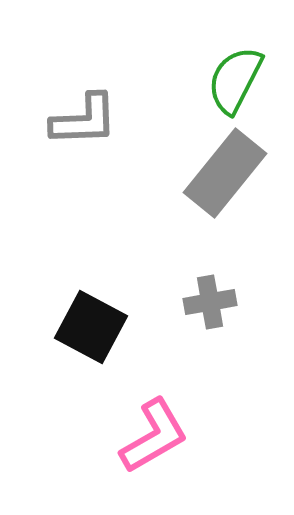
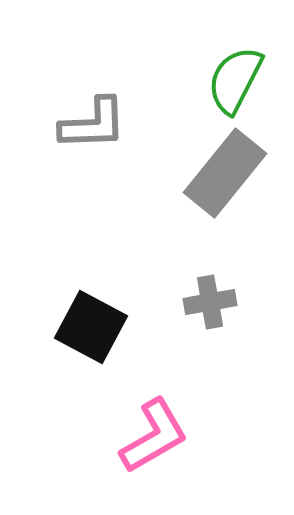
gray L-shape: moved 9 px right, 4 px down
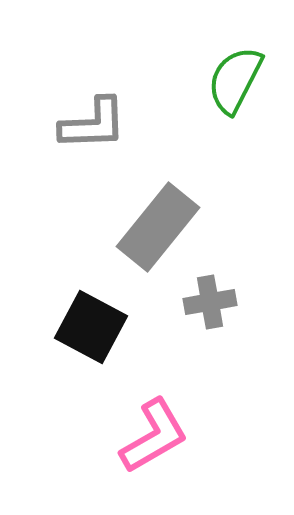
gray rectangle: moved 67 px left, 54 px down
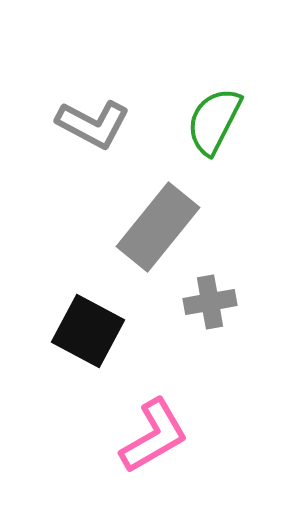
green semicircle: moved 21 px left, 41 px down
gray L-shape: rotated 30 degrees clockwise
black square: moved 3 px left, 4 px down
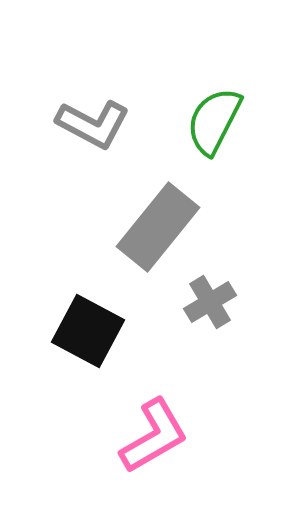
gray cross: rotated 21 degrees counterclockwise
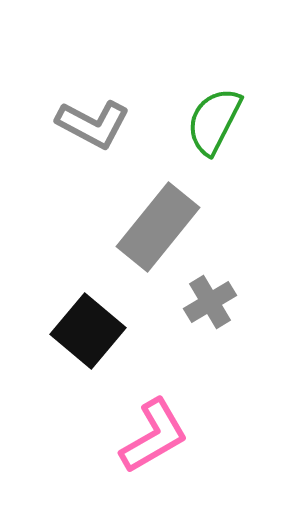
black square: rotated 12 degrees clockwise
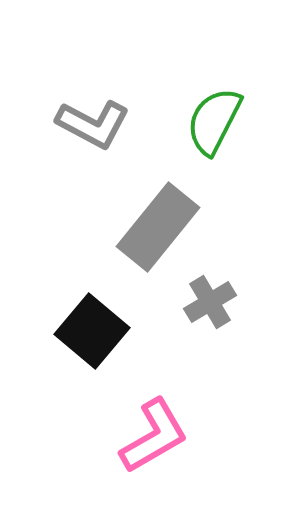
black square: moved 4 px right
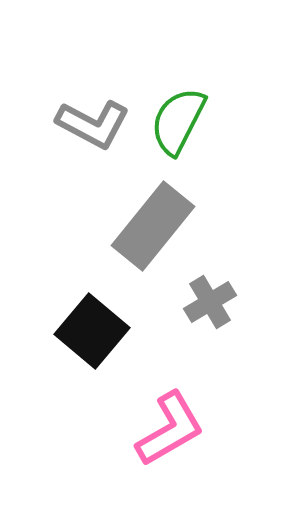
green semicircle: moved 36 px left
gray rectangle: moved 5 px left, 1 px up
pink L-shape: moved 16 px right, 7 px up
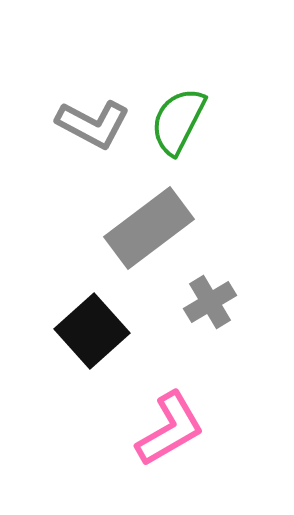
gray rectangle: moved 4 px left, 2 px down; rotated 14 degrees clockwise
black square: rotated 8 degrees clockwise
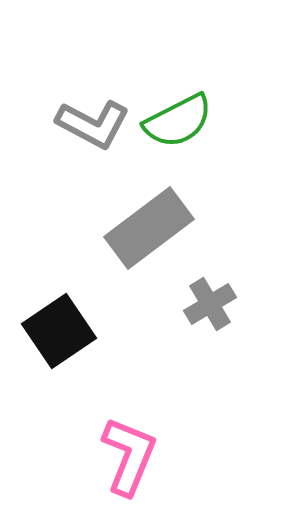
green semicircle: rotated 144 degrees counterclockwise
gray cross: moved 2 px down
black square: moved 33 px left; rotated 8 degrees clockwise
pink L-shape: moved 41 px left, 27 px down; rotated 38 degrees counterclockwise
